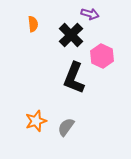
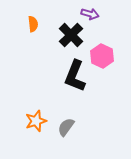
black L-shape: moved 1 px right, 2 px up
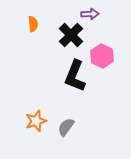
purple arrow: rotated 18 degrees counterclockwise
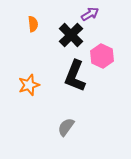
purple arrow: rotated 30 degrees counterclockwise
orange star: moved 7 px left, 36 px up
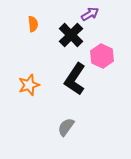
black L-shape: moved 3 px down; rotated 12 degrees clockwise
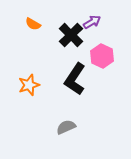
purple arrow: moved 2 px right, 8 px down
orange semicircle: rotated 126 degrees clockwise
gray semicircle: rotated 30 degrees clockwise
